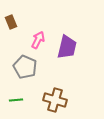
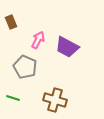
purple trapezoid: rotated 105 degrees clockwise
green line: moved 3 px left, 2 px up; rotated 24 degrees clockwise
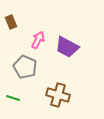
brown cross: moved 3 px right, 5 px up
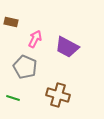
brown rectangle: rotated 56 degrees counterclockwise
pink arrow: moved 3 px left, 1 px up
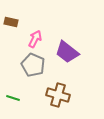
purple trapezoid: moved 5 px down; rotated 10 degrees clockwise
gray pentagon: moved 8 px right, 2 px up
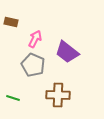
brown cross: rotated 15 degrees counterclockwise
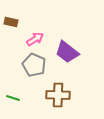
pink arrow: rotated 30 degrees clockwise
gray pentagon: moved 1 px right
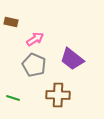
purple trapezoid: moved 5 px right, 7 px down
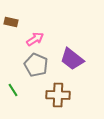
gray pentagon: moved 2 px right
green line: moved 8 px up; rotated 40 degrees clockwise
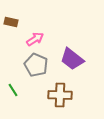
brown cross: moved 2 px right
